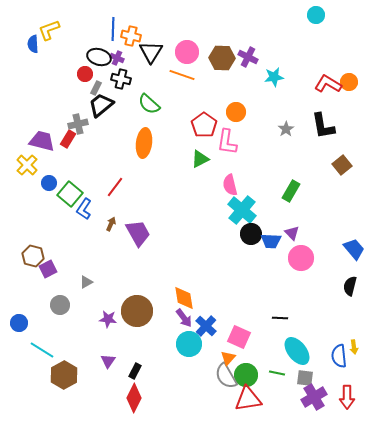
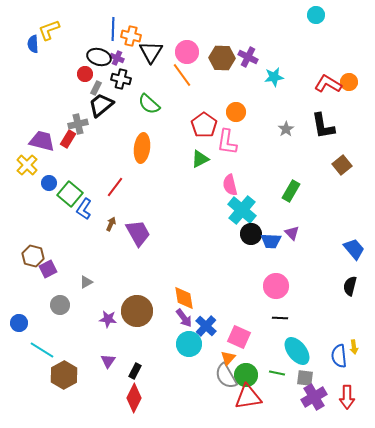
orange line at (182, 75): rotated 35 degrees clockwise
orange ellipse at (144, 143): moved 2 px left, 5 px down
pink circle at (301, 258): moved 25 px left, 28 px down
red triangle at (248, 399): moved 2 px up
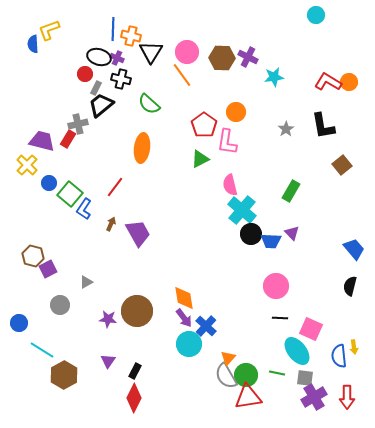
red L-shape at (328, 84): moved 2 px up
pink square at (239, 337): moved 72 px right, 8 px up
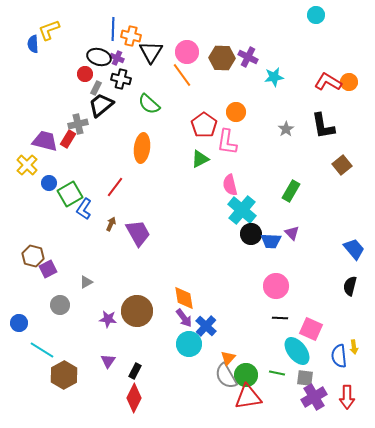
purple trapezoid at (42, 141): moved 3 px right
green square at (70, 194): rotated 20 degrees clockwise
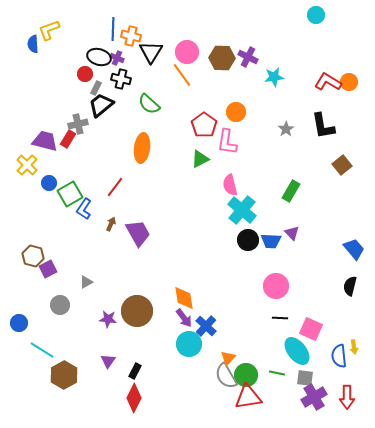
black circle at (251, 234): moved 3 px left, 6 px down
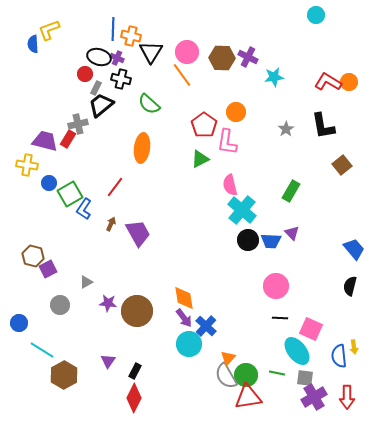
yellow cross at (27, 165): rotated 35 degrees counterclockwise
purple star at (108, 319): moved 16 px up
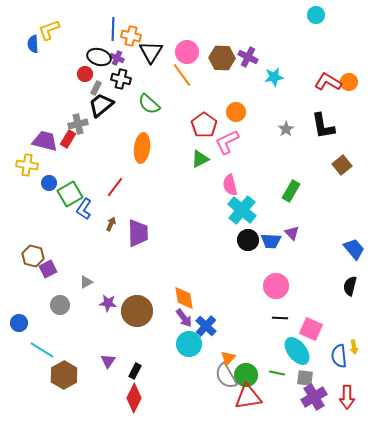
pink L-shape at (227, 142): rotated 56 degrees clockwise
purple trapezoid at (138, 233): rotated 28 degrees clockwise
